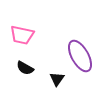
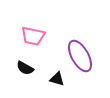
pink trapezoid: moved 11 px right, 1 px down
black triangle: rotated 49 degrees counterclockwise
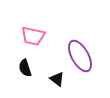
black semicircle: rotated 42 degrees clockwise
black triangle: rotated 21 degrees clockwise
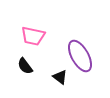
black semicircle: moved 2 px up; rotated 18 degrees counterclockwise
black triangle: moved 3 px right, 2 px up
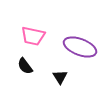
purple ellipse: moved 9 px up; rotated 40 degrees counterclockwise
black triangle: rotated 21 degrees clockwise
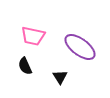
purple ellipse: rotated 16 degrees clockwise
black semicircle: rotated 12 degrees clockwise
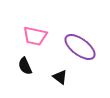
pink trapezoid: moved 2 px right
black triangle: rotated 21 degrees counterclockwise
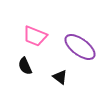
pink trapezoid: rotated 10 degrees clockwise
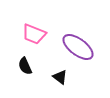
pink trapezoid: moved 1 px left, 2 px up
purple ellipse: moved 2 px left
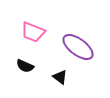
pink trapezoid: moved 1 px left, 2 px up
black semicircle: rotated 42 degrees counterclockwise
